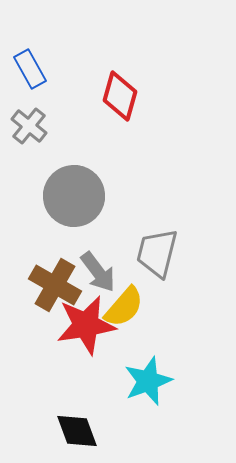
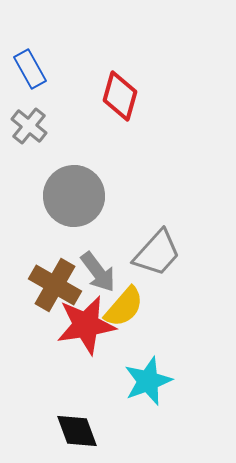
gray trapezoid: rotated 152 degrees counterclockwise
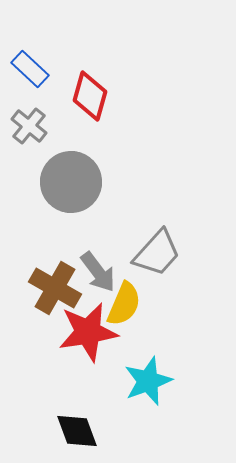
blue rectangle: rotated 18 degrees counterclockwise
red diamond: moved 30 px left
gray circle: moved 3 px left, 14 px up
brown cross: moved 3 px down
yellow semicircle: moved 3 px up; rotated 18 degrees counterclockwise
red star: moved 2 px right, 7 px down
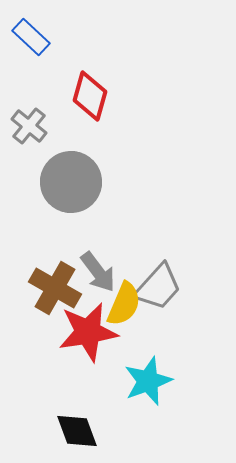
blue rectangle: moved 1 px right, 32 px up
gray trapezoid: moved 1 px right, 34 px down
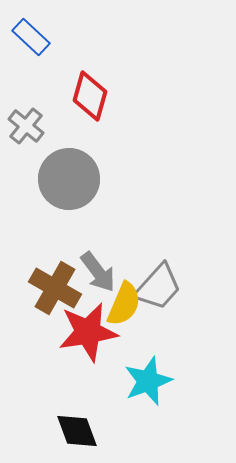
gray cross: moved 3 px left
gray circle: moved 2 px left, 3 px up
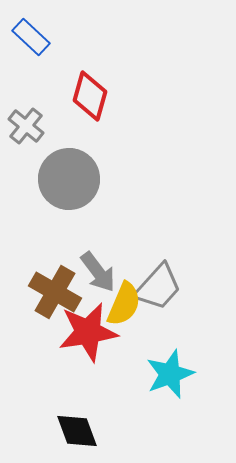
brown cross: moved 4 px down
cyan star: moved 22 px right, 7 px up
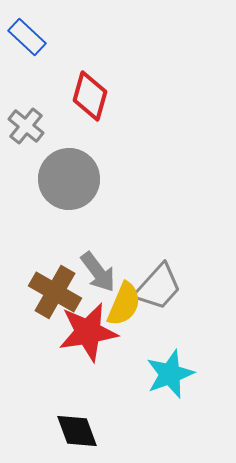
blue rectangle: moved 4 px left
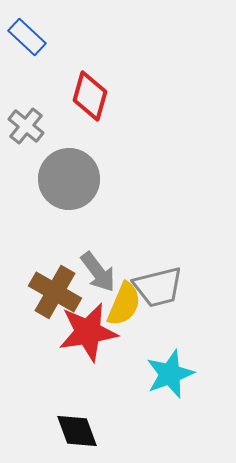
gray trapezoid: rotated 34 degrees clockwise
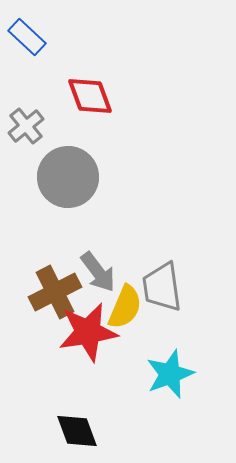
red diamond: rotated 36 degrees counterclockwise
gray cross: rotated 12 degrees clockwise
gray circle: moved 1 px left, 2 px up
gray trapezoid: moved 4 px right; rotated 96 degrees clockwise
brown cross: rotated 33 degrees clockwise
yellow semicircle: moved 1 px right, 3 px down
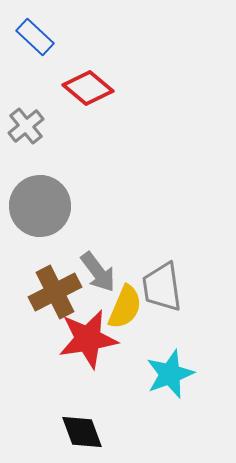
blue rectangle: moved 8 px right
red diamond: moved 2 px left, 8 px up; rotated 30 degrees counterclockwise
gray circle: moved 28 px left, 29 px down
red star: moved 7 px down
black diamond: moved 5 px right, 1 px down
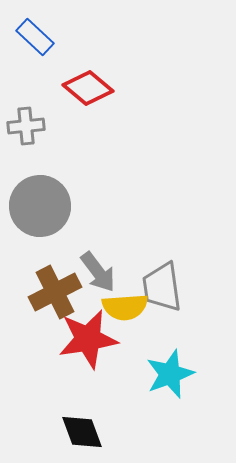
gray cross: rotated 33 degrees clockwise
yellow semicircle: rotated 63 degrees clockwise
